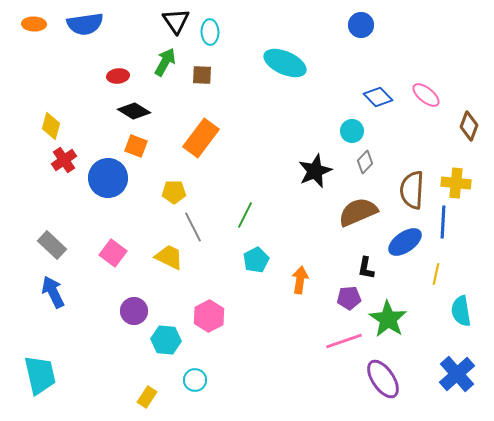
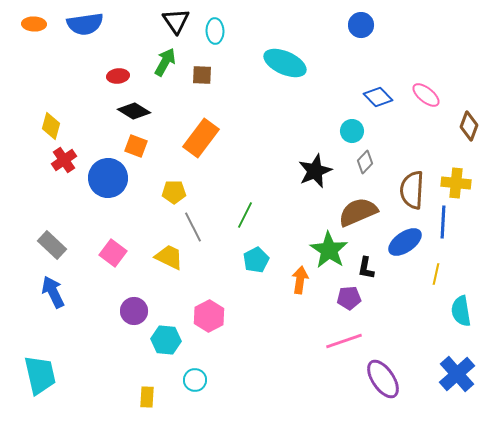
cyan ellipse at (210, 32): moved 5 px right, 1 px up
green star at (388, 319): moved 59 px left, 69 px up
yellow rectangle at (147, 397): rotated 30 degrees counterclockwise
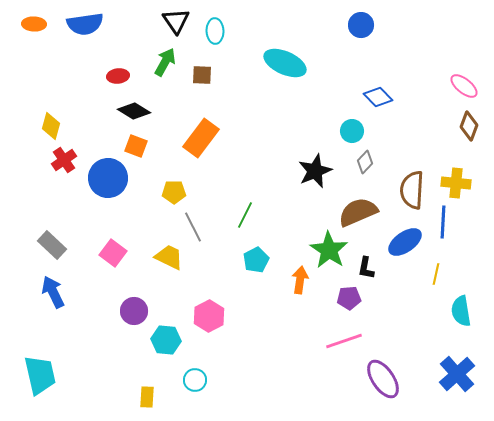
pink ellipse at (426, 95): moved 38 px right, 9 px up
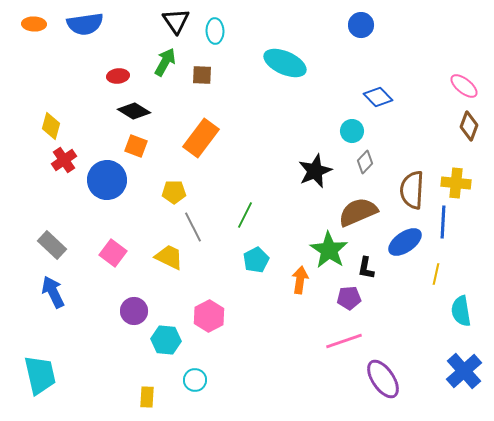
blue circle at (108, 178): moved 1 px left, 2 px down
blue cross at (457, 374): moved 7 px right, 3 px up
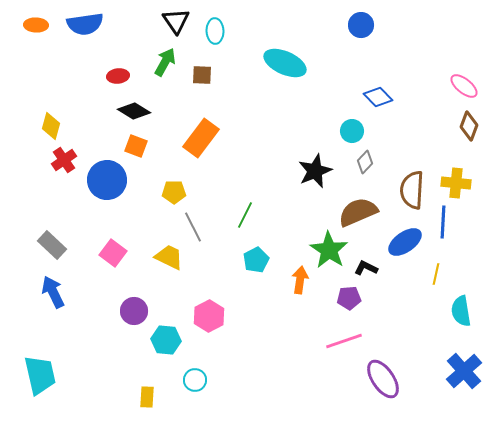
orange ellipse at (34, 24): moved 2 px right, 1 px down
black L-shape at (366, 268): rotated 105 degrees clockwise
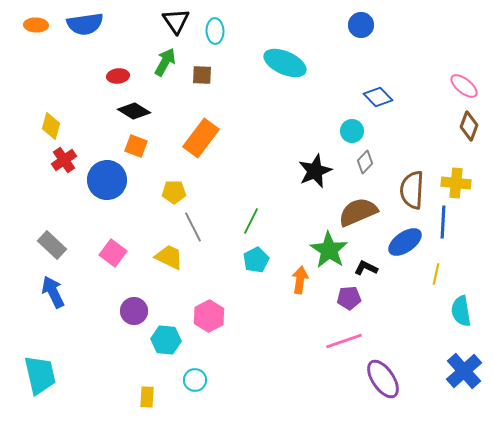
green line at (245, 215): moved 6 px right, 6 px down
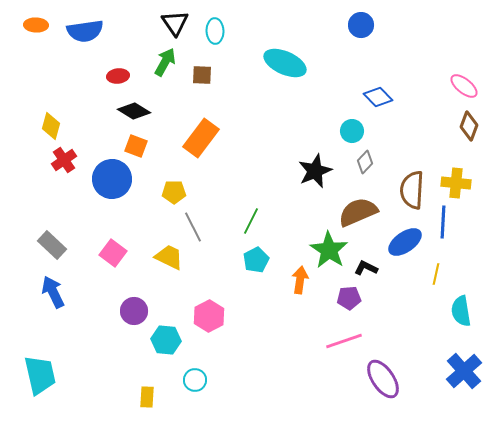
black triangle at (176, 21): moved 1 px left, 2 px down
blue semicircle at (85, 24): moved 7 px down
blue circle at (107, 180): moved 5 px right, 1 px up
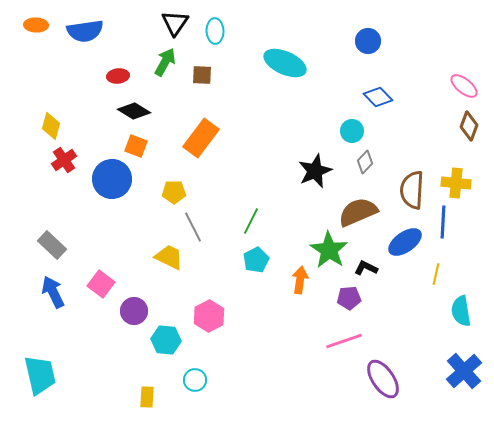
black triangle at (175, 23): rotated 8 degrees clockwise
blue circle at (361, 25): moved 7 px right, 16 px down
pink square at (113, 253): moved 12 px left, 31 px down
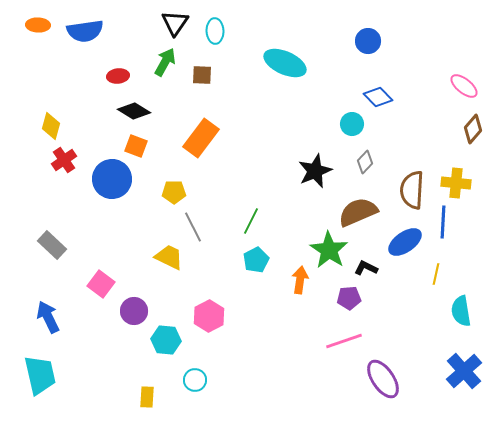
orange ellipse at (36, 25): moved 2 px right
brown diamond at (469, 126): moved 4 px right, 3 px down; rotated 20 degrees clockwise
cyan circle at (352, 131): moved 7 px up
blue arrow at (53, 292): moved 5 px left, 25 px down
